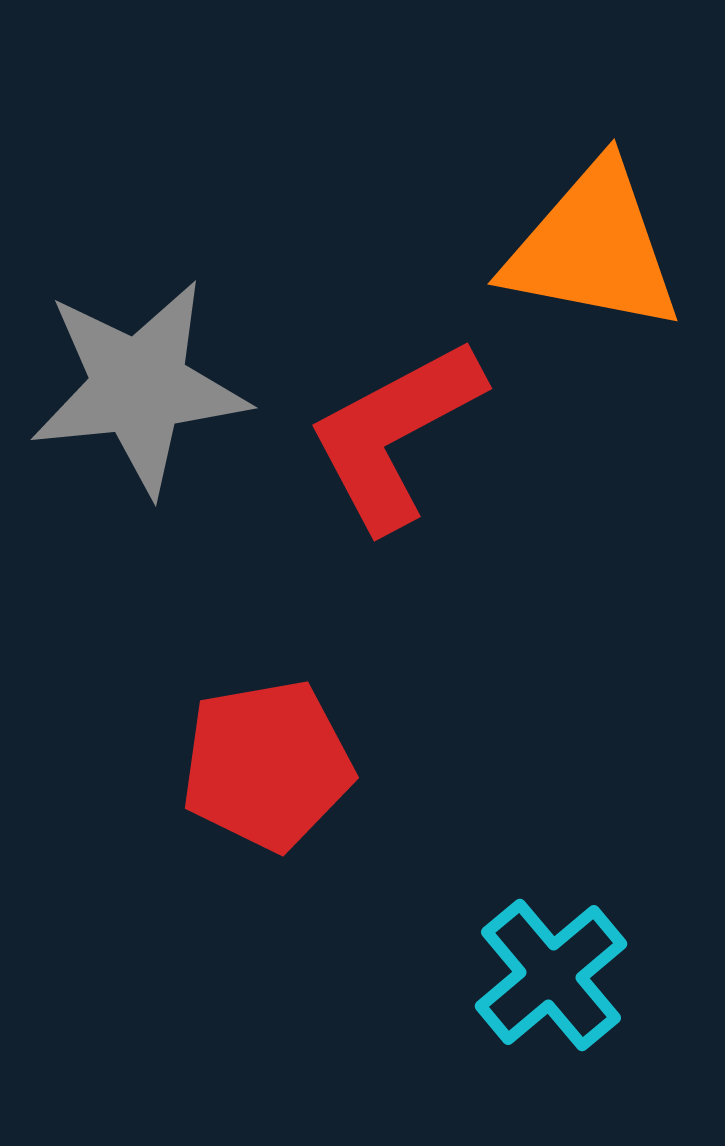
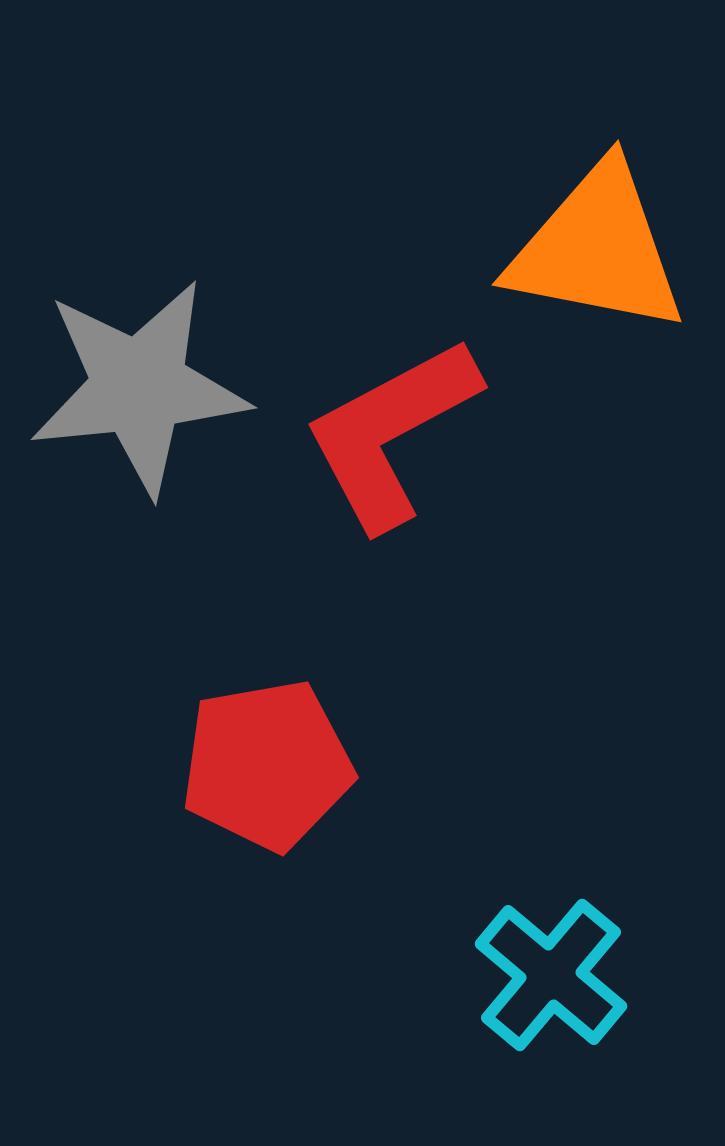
orange triangle: moved 4 px right, 1 px down
red L-shape: moved 4 px left, 1 px up
cyan cross: rotated 10 degrees counterclockwise
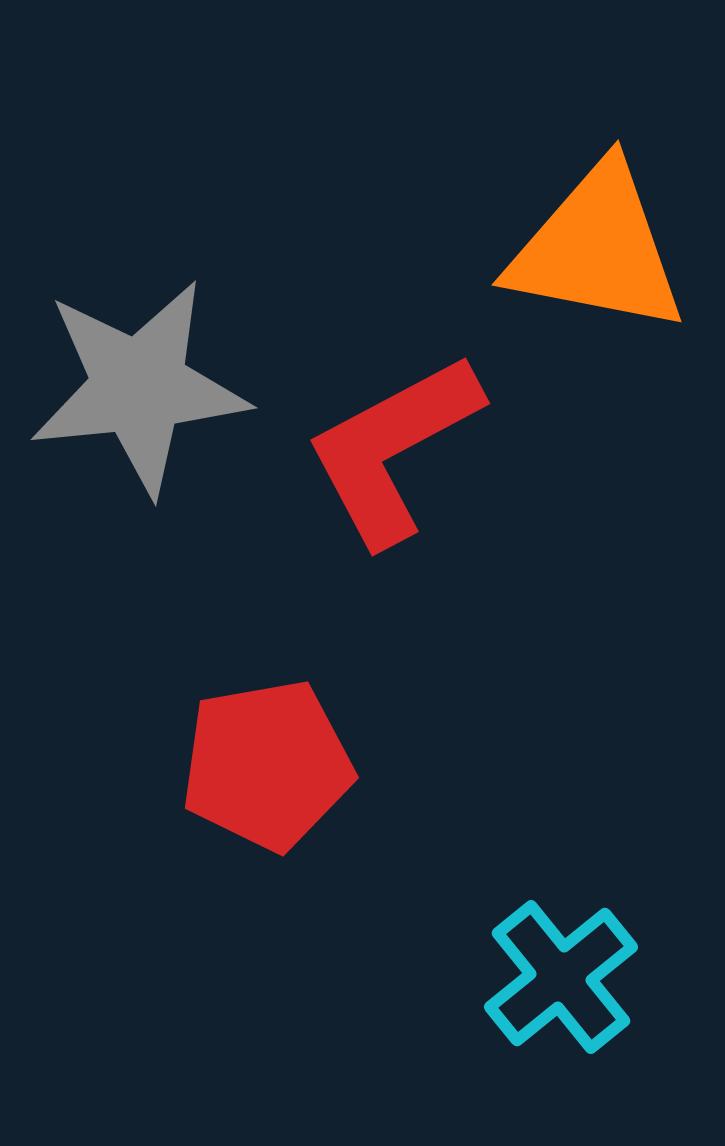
red L-shape: moved 2 px right, 16 px down
cyan cross: moved 10 px right, 2 px down; rotated 11 degrees clockwise
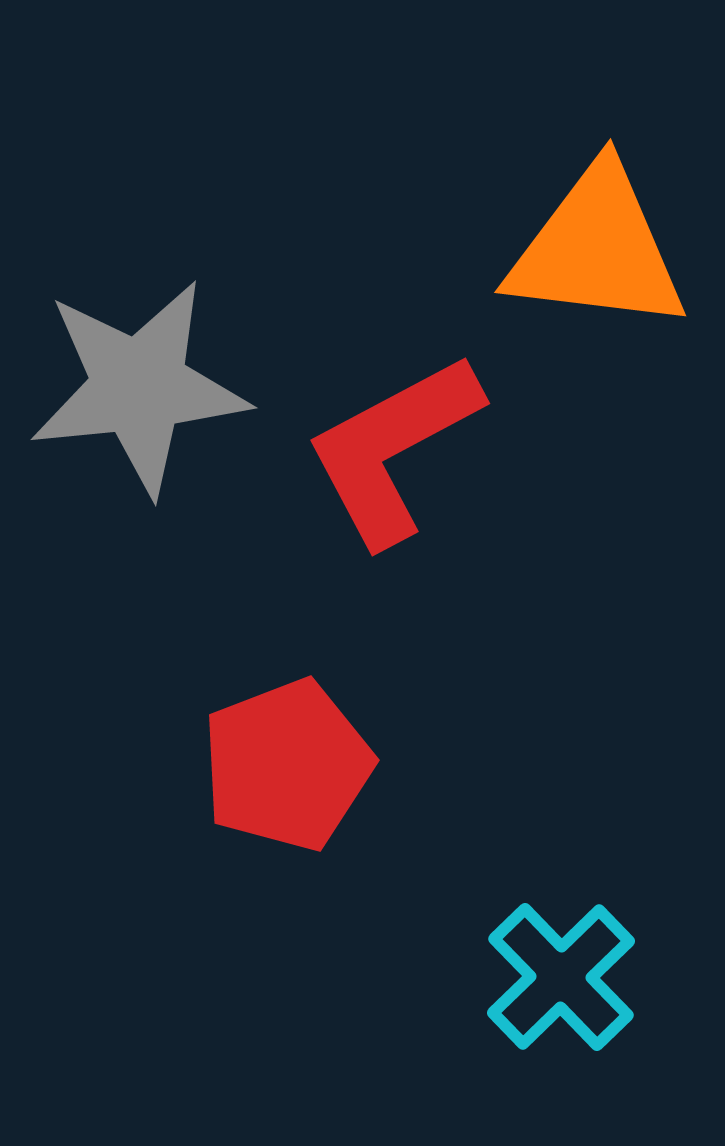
orange triangle: rotated 4 degrees counterclockwise
red pentagon: moved 20 px right; rotated 11 degrees counterclockwise
cyan cross: rotated 5 degrees counterclockwise
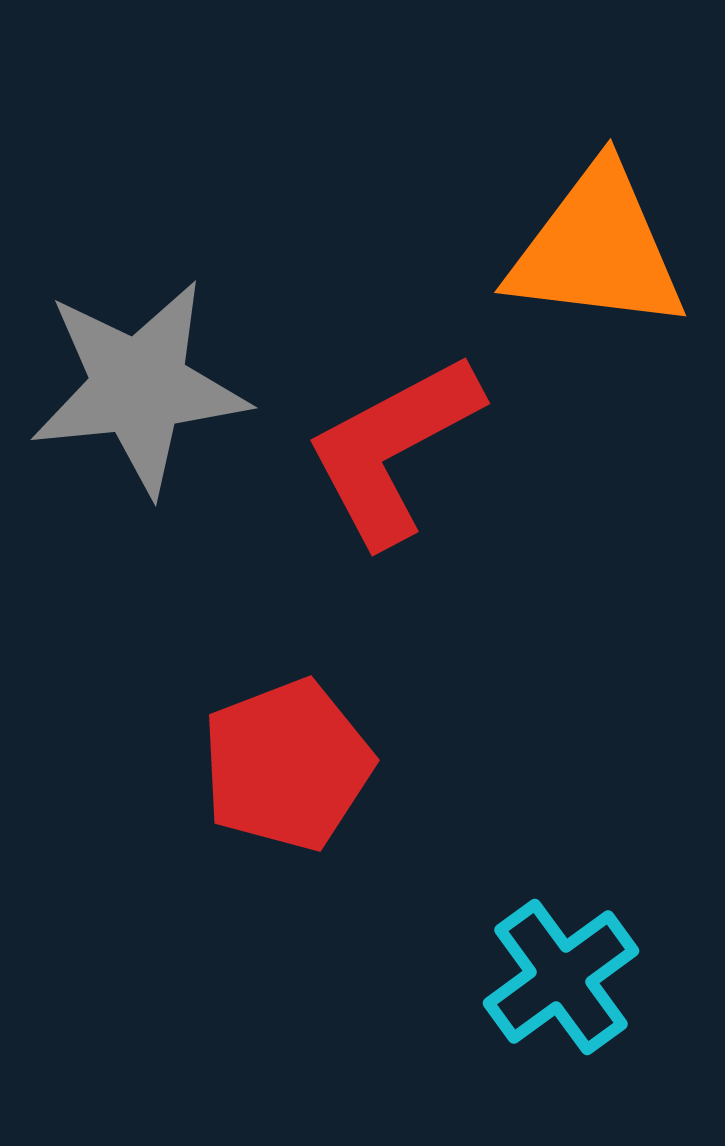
cyan cross: rotated 8 degrees clockwise
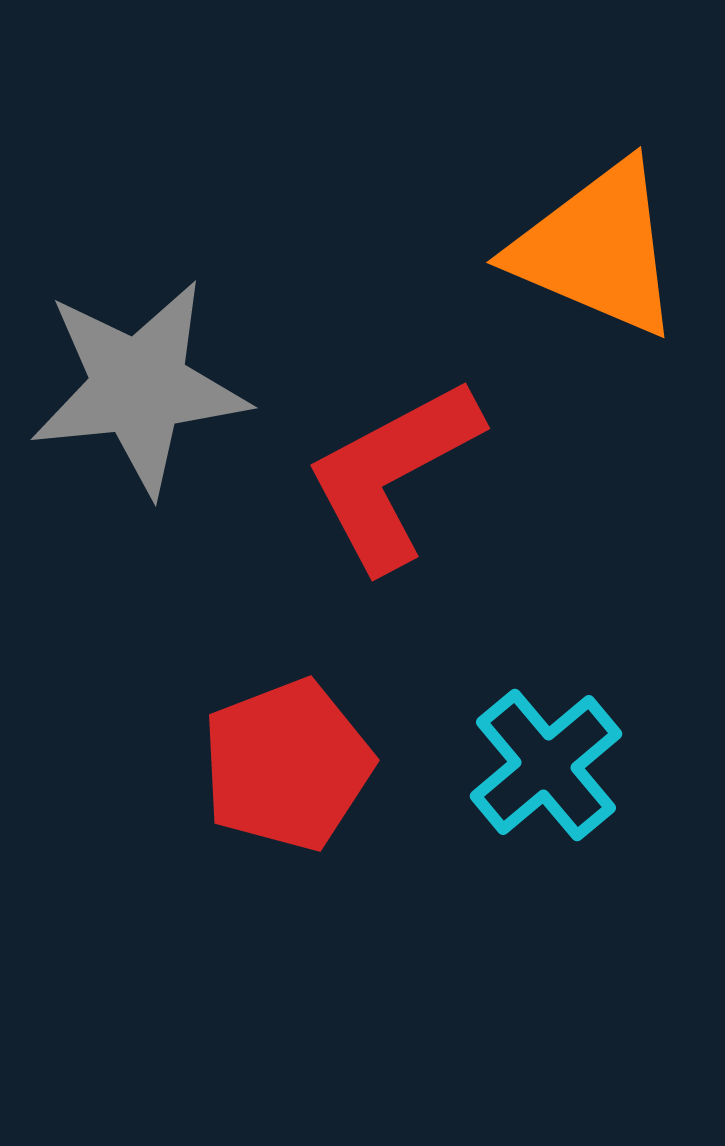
orange triangle: rotated 16 degrees clockwise
red L-shape: moved 25 px down
cyan cross: moved 15 px left, 212 px up; rotated 4 degrees counterclockwise
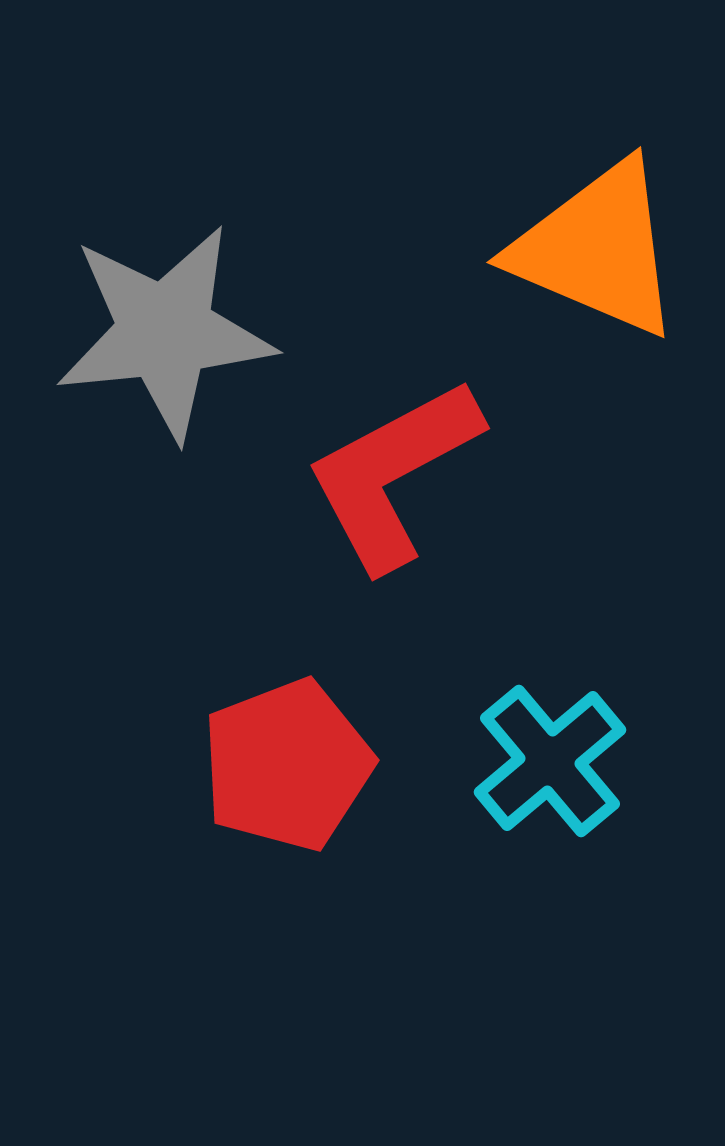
gray star: moved 26 px right, 55 px up
cyan cross: moved 4 px right, 4 px up
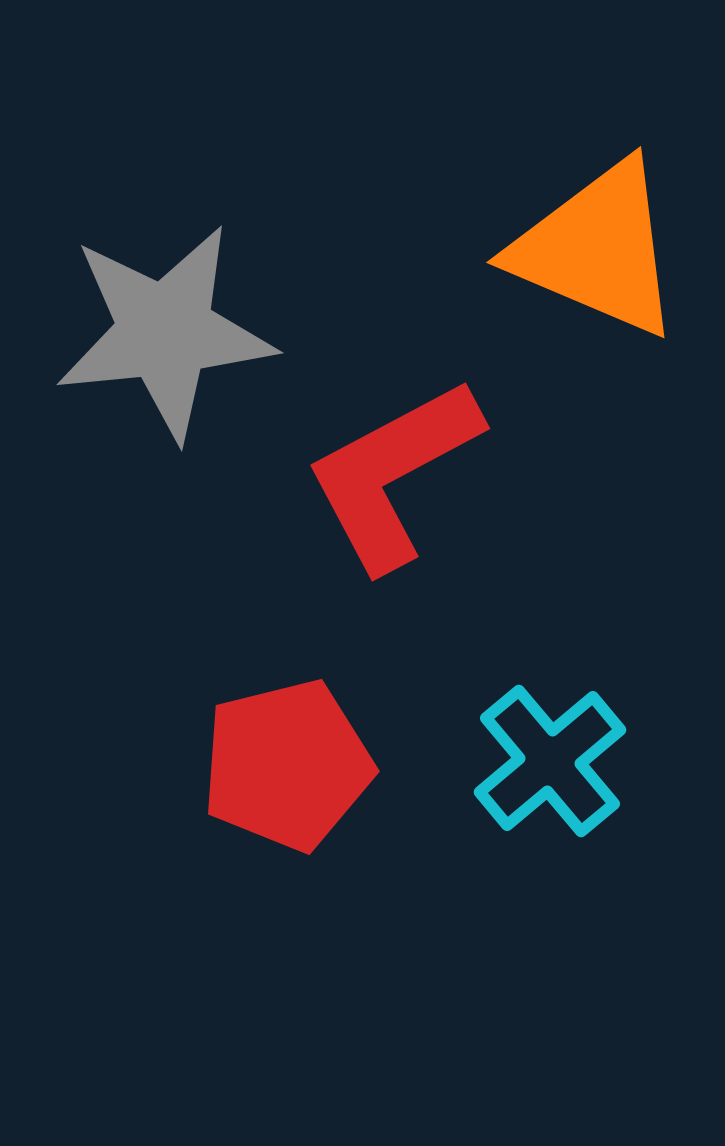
red pentagon: rotated 7 degrees clockwise
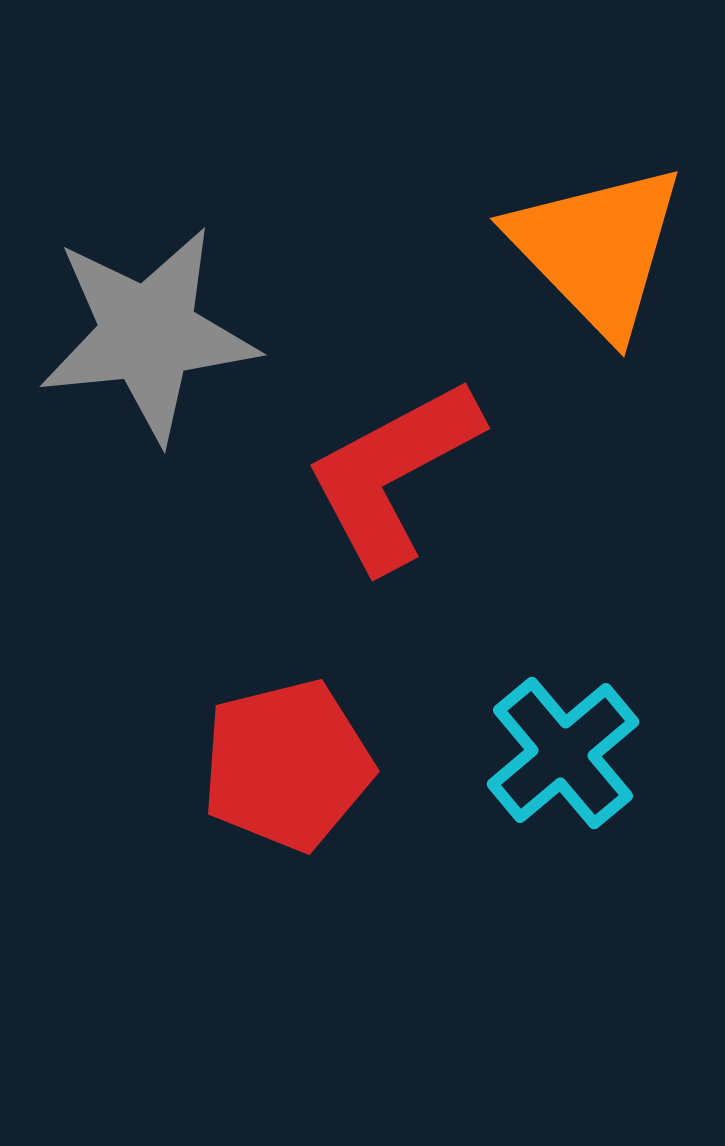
orange triangle: rotated 23 degrees clockwise
gray star: moved 17 px left, 2 px down
cyan cross: moved 13 px right, 8 px up
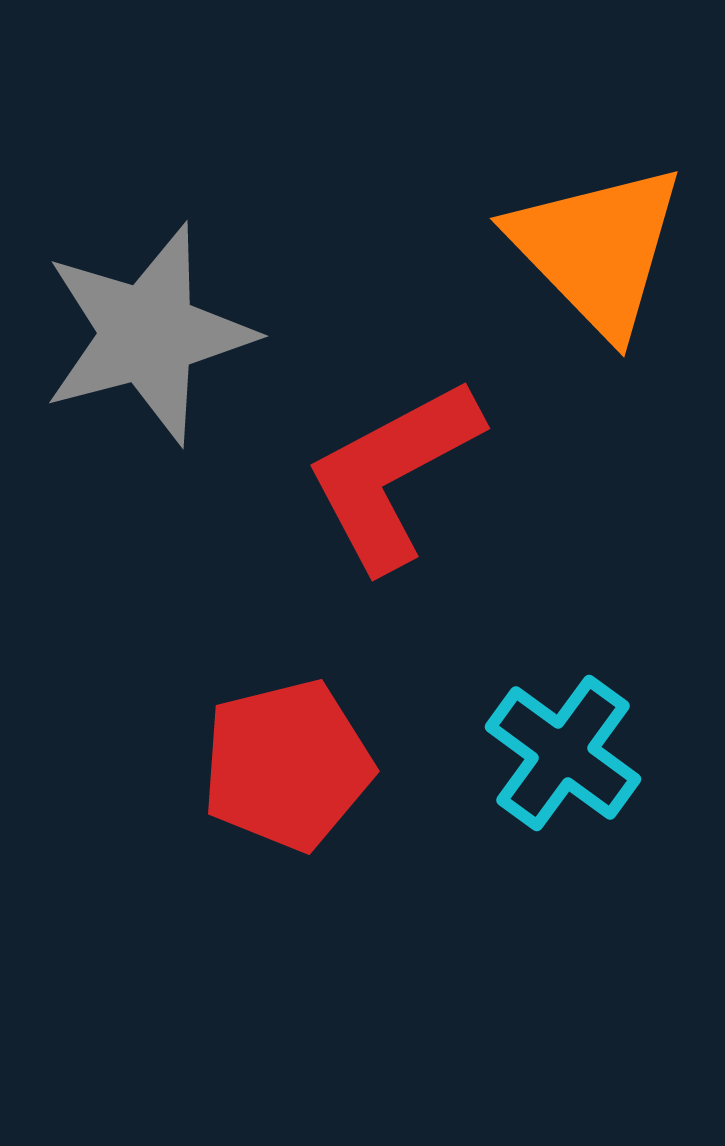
gray star: rotated 9 degrees counterclockwise
cyan cross: rotated 14 degrees counterclockwise
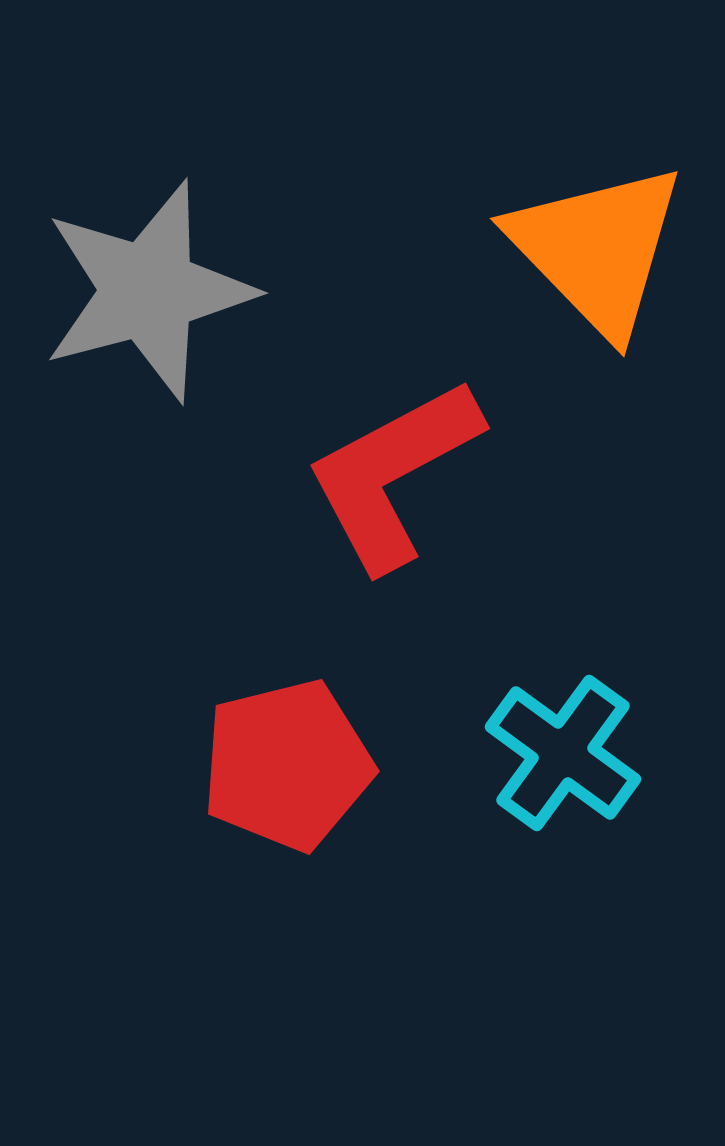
gray star: moved 43 px up
